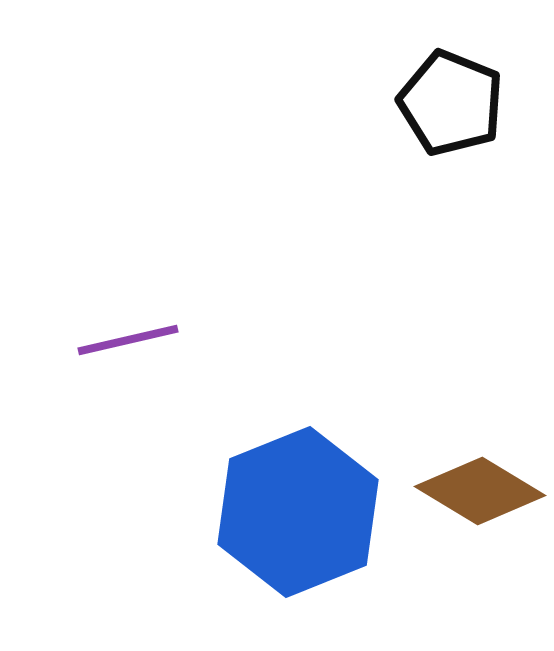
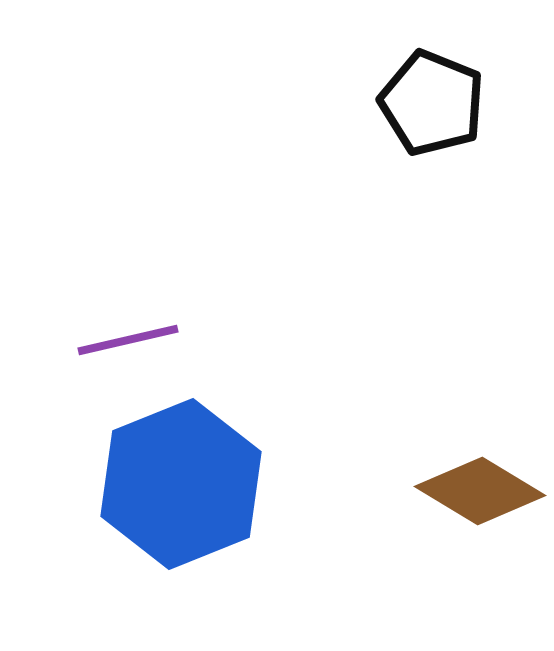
black pentagon: moved 19 px left
blue hexagon: moved 117 px left, 28 px up
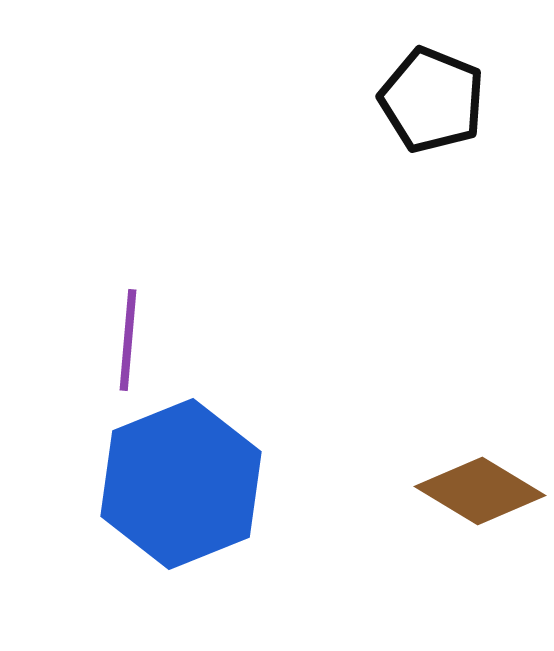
black pentagon: moved 3 px up
purple line: rotated 72 degrees counterclockwise
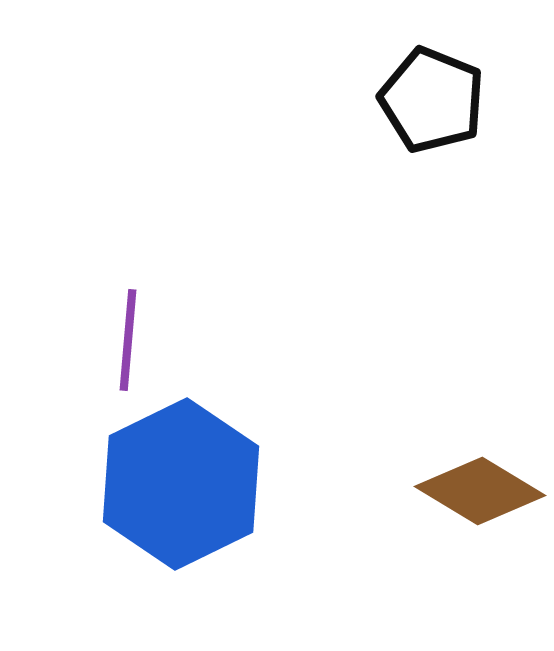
blue hexagon: rotated 4 degrees counterclockwise
